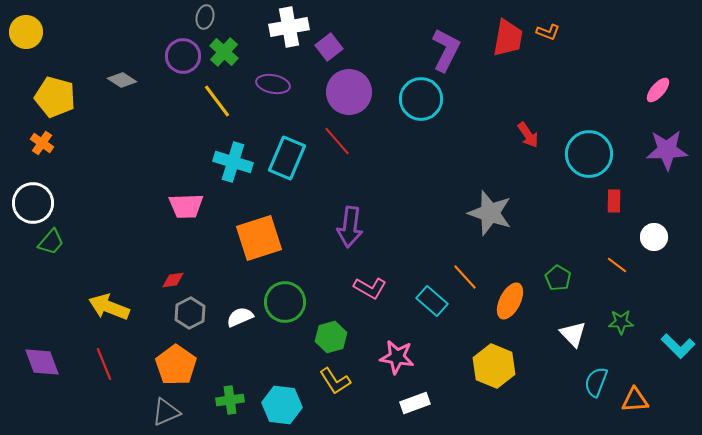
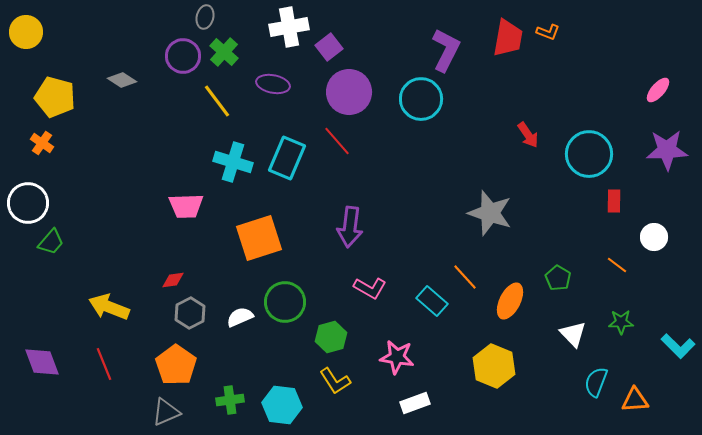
white circle at (33, 203): moved 5 px left
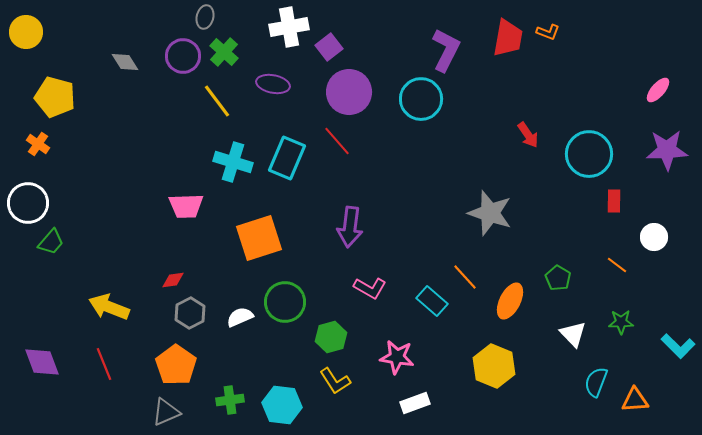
gray diamond at (122, 80): moved 3 px right, 18 px up; rotated 24 degrees clockwise
orange cross at (42, 143): moved 4 px left, 1 px down
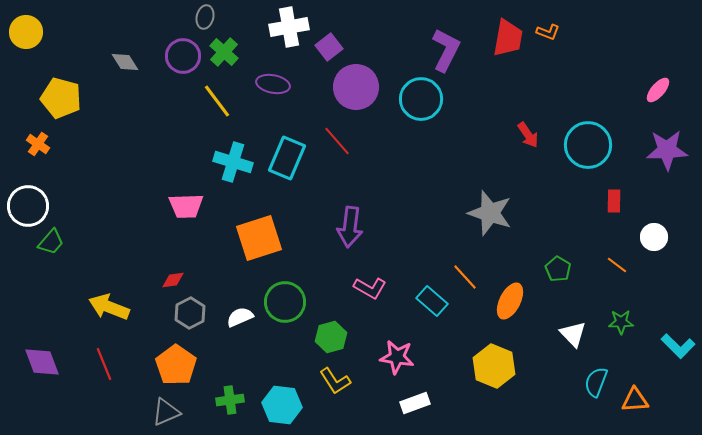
purple circle at (349, 92): moved 7 px right, 5 px up
yellow pentagon at (55, 97): moved 6 px right, 1 px down
cyan circle at (589, 154): moved 1 px left, 9 px up
white circle at (28, 203): moved 3 px down
green pentagon at (558, 278): moved 9 px up
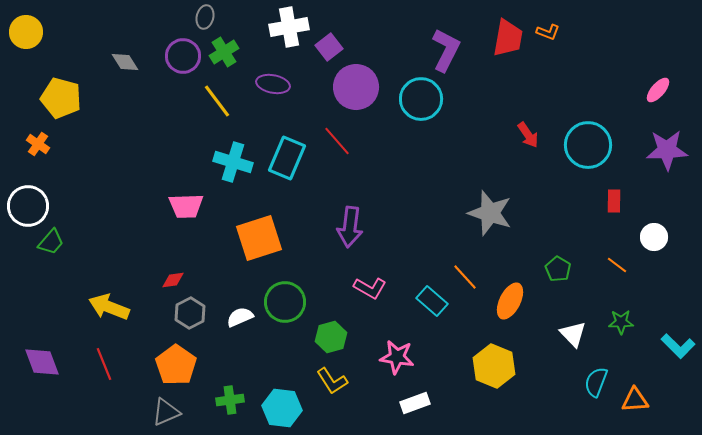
green cross at (224, 52): rotated 16 degrees clockwise
yellow L-shape at (335, 381): moved 3 px left
cyan hexagon at (282, 405): moved 3 px down
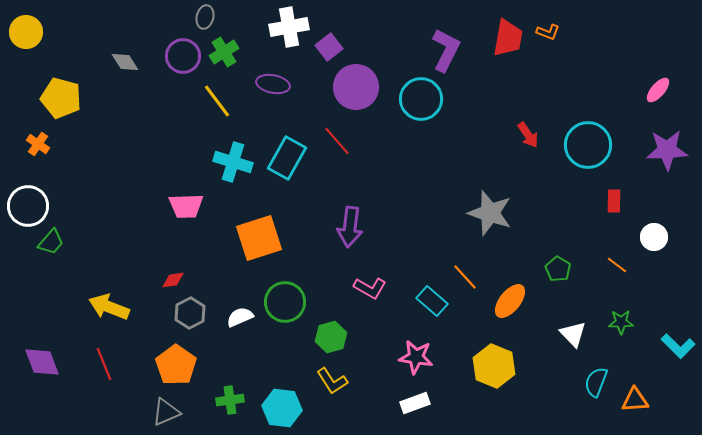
cyan rectangle at (287, 158): rotated 6 degrees clockwise
orange ellipse at (510, 301): rotated 12 degrees clockwise
pink star at (397, 357): moved 19 px right
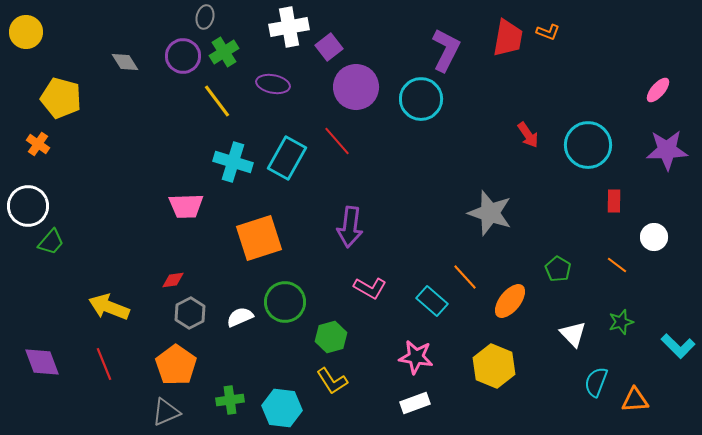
green star at (621, 322): rotated 15 degrees counterclockwise
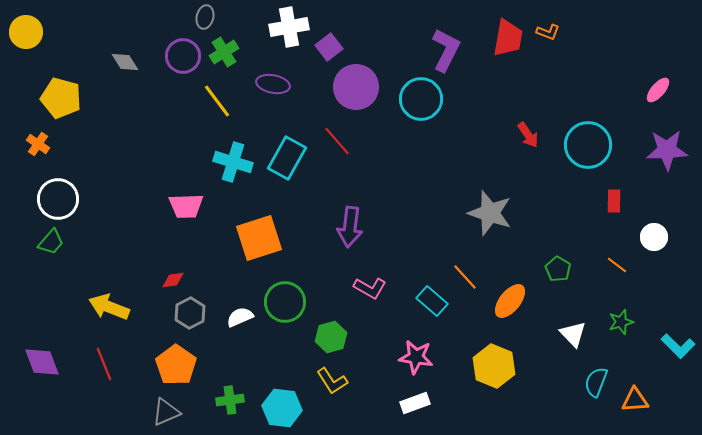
white circle at (28, 206): moved 30 px right, 7 px up
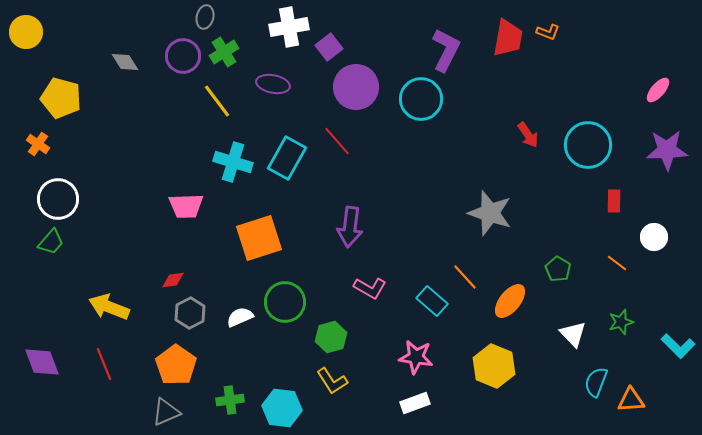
orange line at (617, 265): moved 2 px up
orange triangle at (635, 400): moved 4 px left
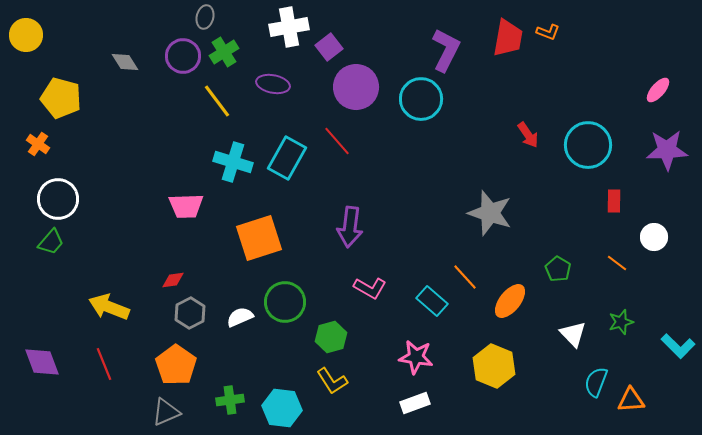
yellow circle at (26, 32): moved 3 px down
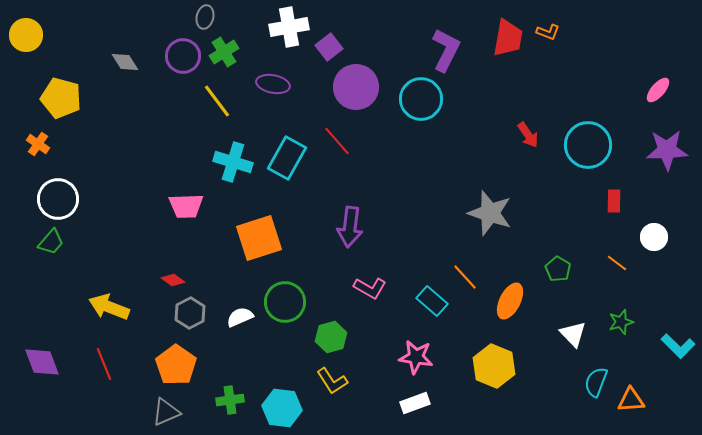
red diamond at (173, 280): rotated 45 degrees clockwise
orange ellipse at (510, 301): rotated 12 degrees counterclockwise
